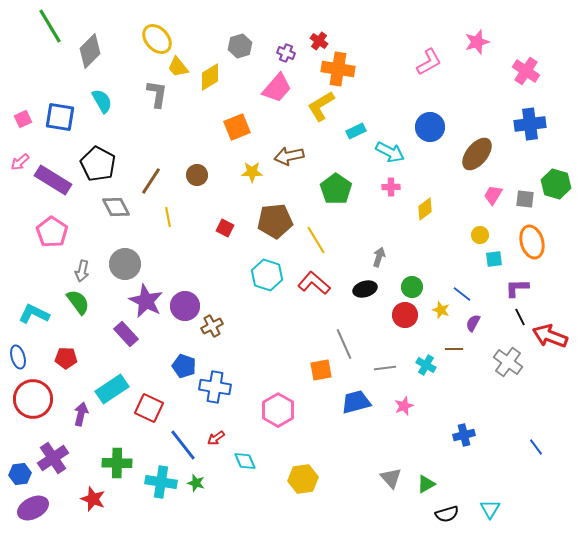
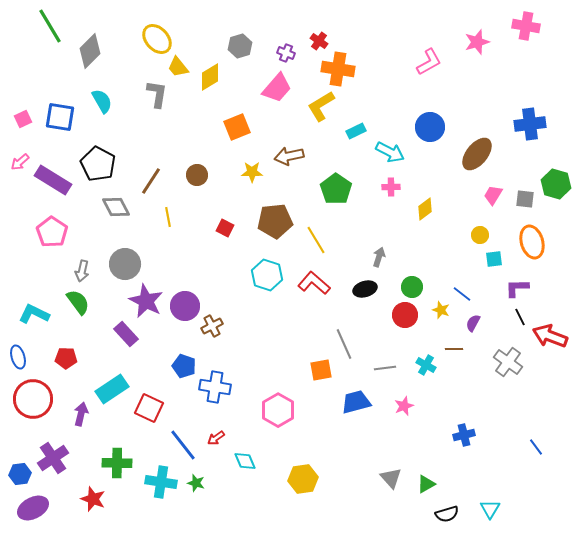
pink cross at (526, 71): moved 45 px up; rotated 24 degrees counterclockwise
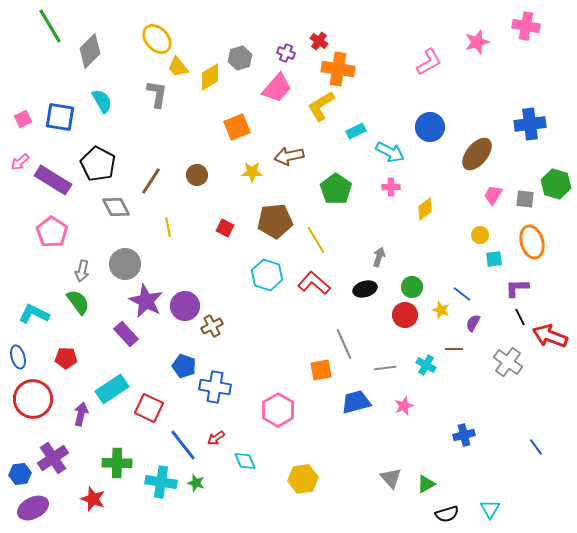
gray hexagon at (240, 46): moved 12 px down
yellow line at (168, 217): moved 10 px down
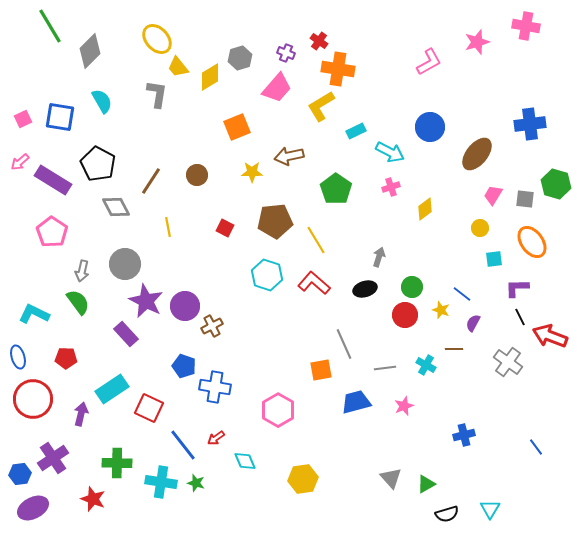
pink cross at (391, 187): rotated 18 degrees counterclockwise
yellow circle at (480, 235): moved 7 px up
orange ellipse at (532, 242): rotated 20 degrees counterclockwise
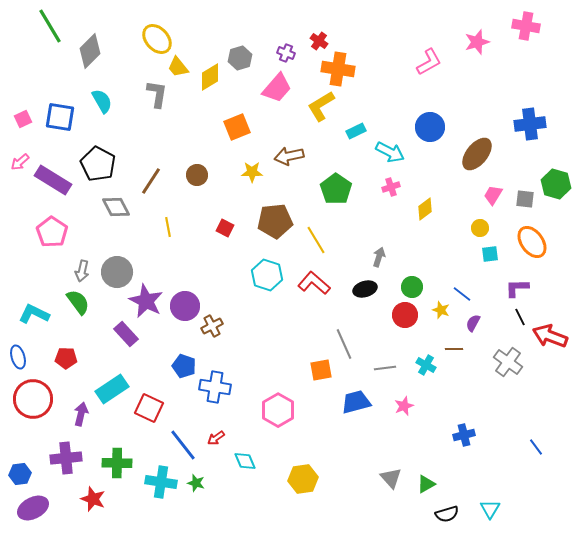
cyan square at (494, 259): moved 4 px left, 5 px up
gray circle at (125, 264): moved 8 px left, 8 px down
purple cross at (53, 458): moved 13 px right; rotated 28 degrees clockwise
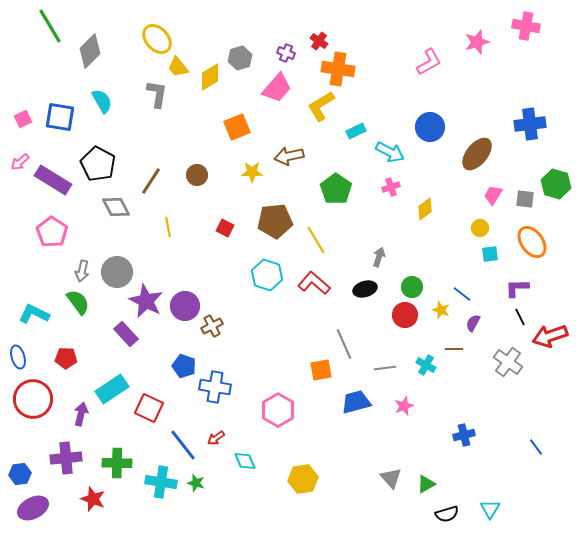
red arrow at (550, 336): rotated 40 degrees counterclockwise
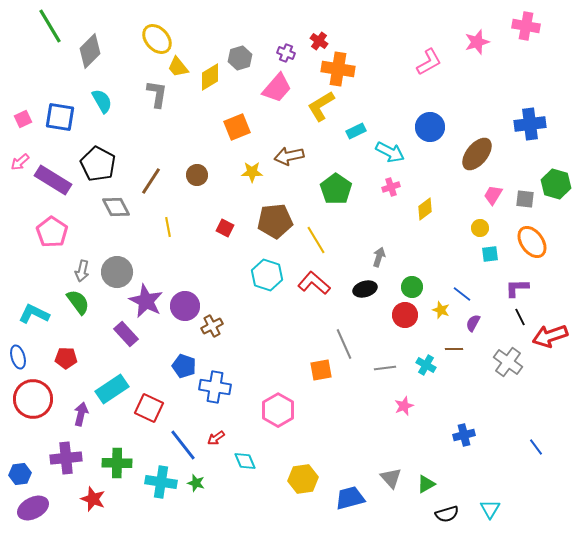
blue trapezoid at (356, 402): moved 6 px left, 96 px down
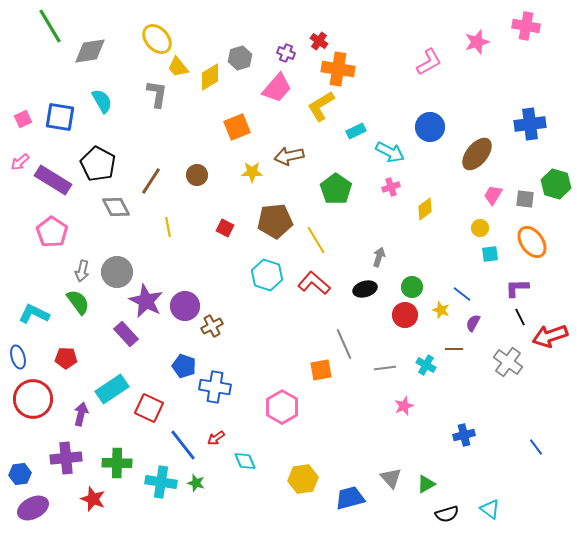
gray diamond at (90, 51): rotated 36 degrees clockwise
pink hexagon at (278, 410): moved 4 px right, 3 px up
cyan triangle at (490, 509): rotated 25 degrees counterclockwise
